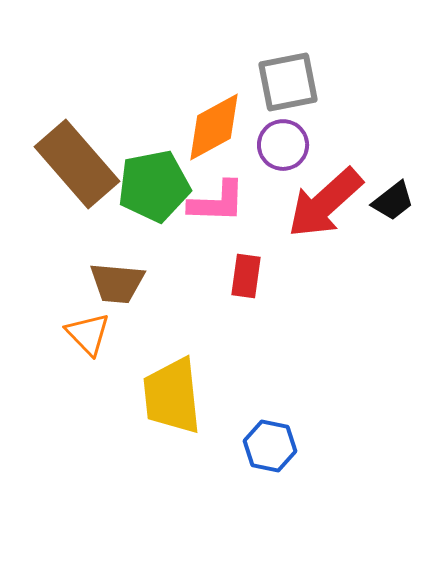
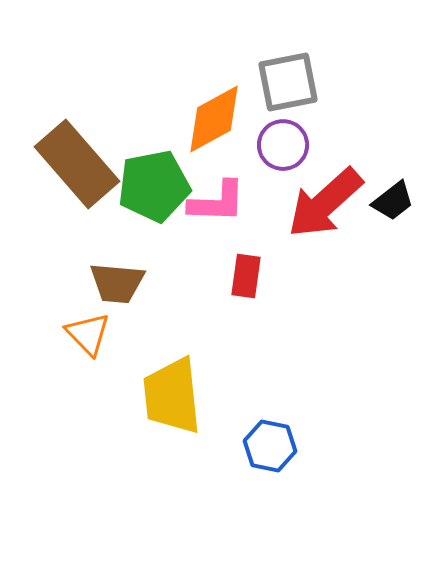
orange diamond: moved 8 px up
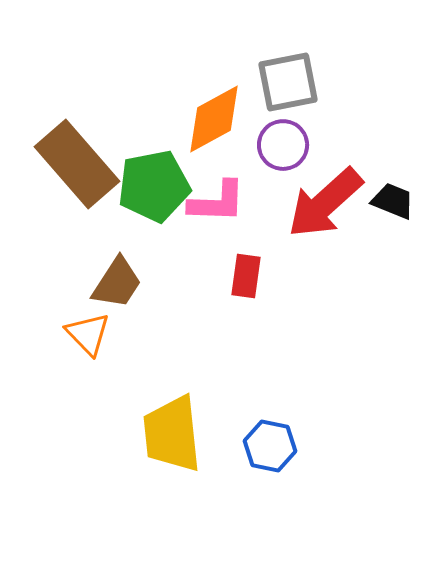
black trapezoid: rotated 120 degrees counterclockwise
brown trapezoid: rotated 62 degrees counterclockwise
yellow trapezoid: moved 38 px down
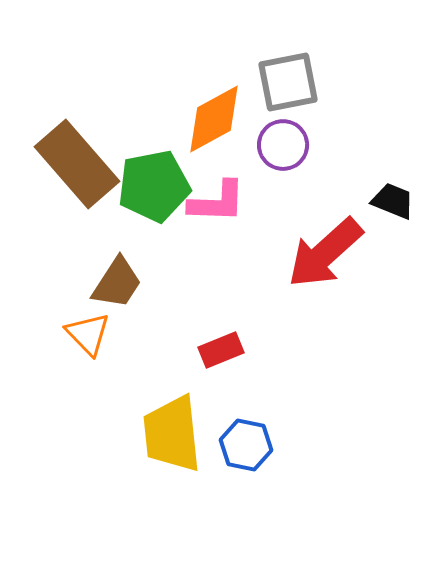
red arrow: moved 50 px down
red rectangle: moved 25 px left, 74 px down; rotated 60 degrees clockwise
blue hexagon: moved 24 px left, 1 px up
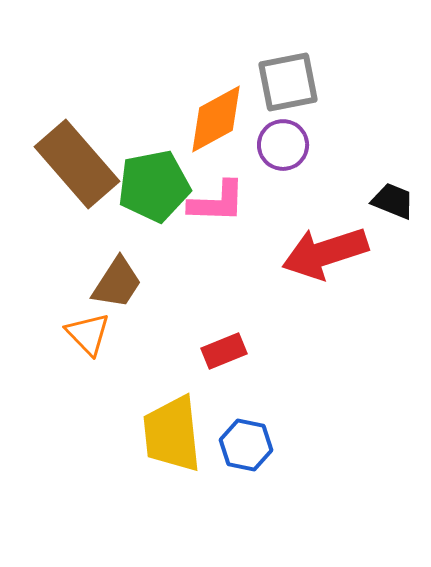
orange diamond: moved 2 px right
red arrow: rotated 24 degrees clockwise
red rectangle: moved 3 px right, 1 px down
